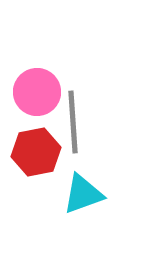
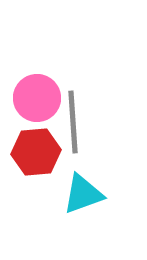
pink circle: moved 6 px down
red hexagon: rotated 6 degrees clockwise
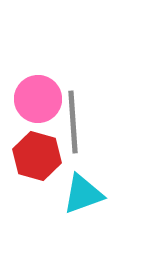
pink circle: moved 1 px right, 1 px down
red hexagon: moved 1 px right, 4 px down; rotated 21 degrees clockwise
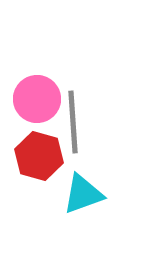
pink circle: moved 1 px left
red hexagon: moved 2 px right
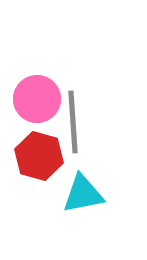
cyan triangle: rotated 9 degrees clockwise
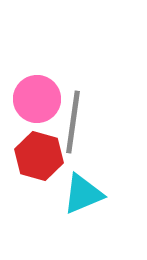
gray line: rotated 12 degrees clockwise
cyan triangle: rotated 12 degrees counterclockwise
